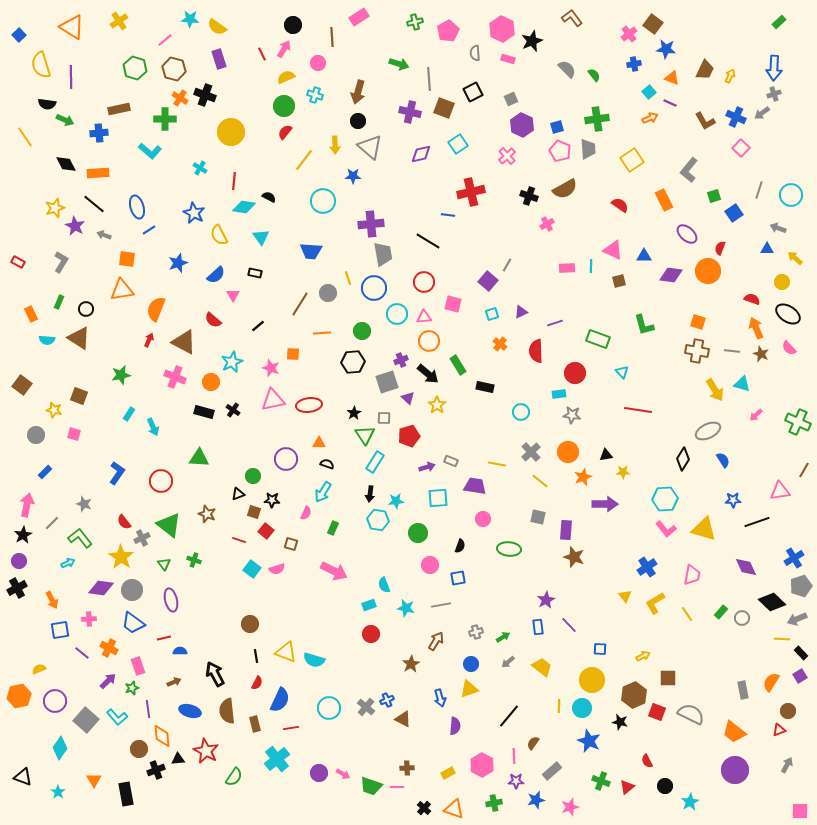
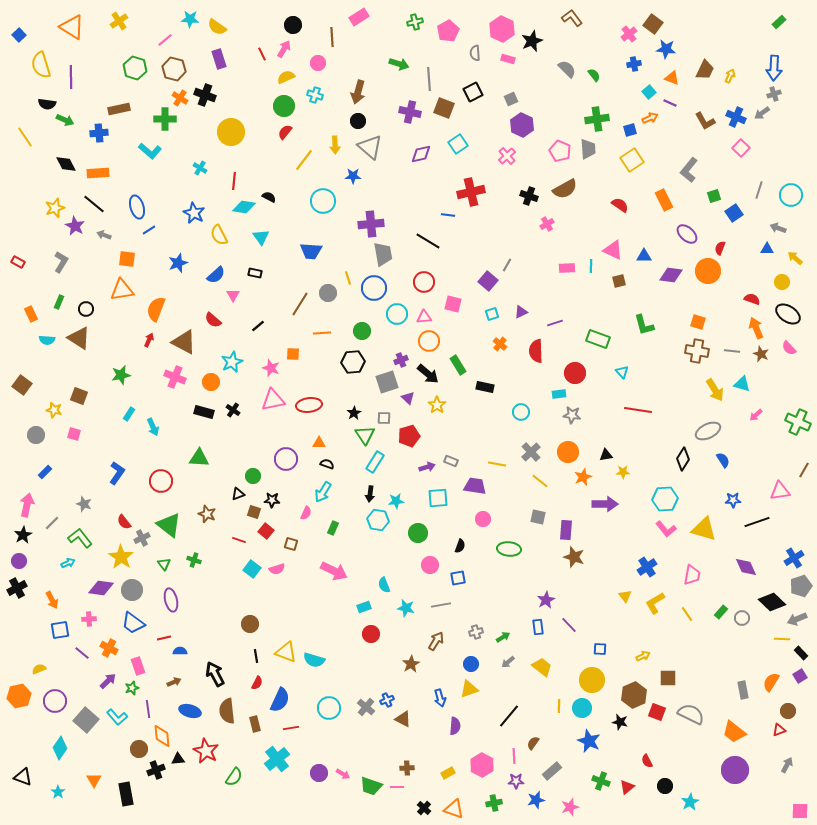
blue square at (557, 127): moved 73 px right, 3 px down
cyan rectangle at (369, 605): moved 5 px left, 2 px down
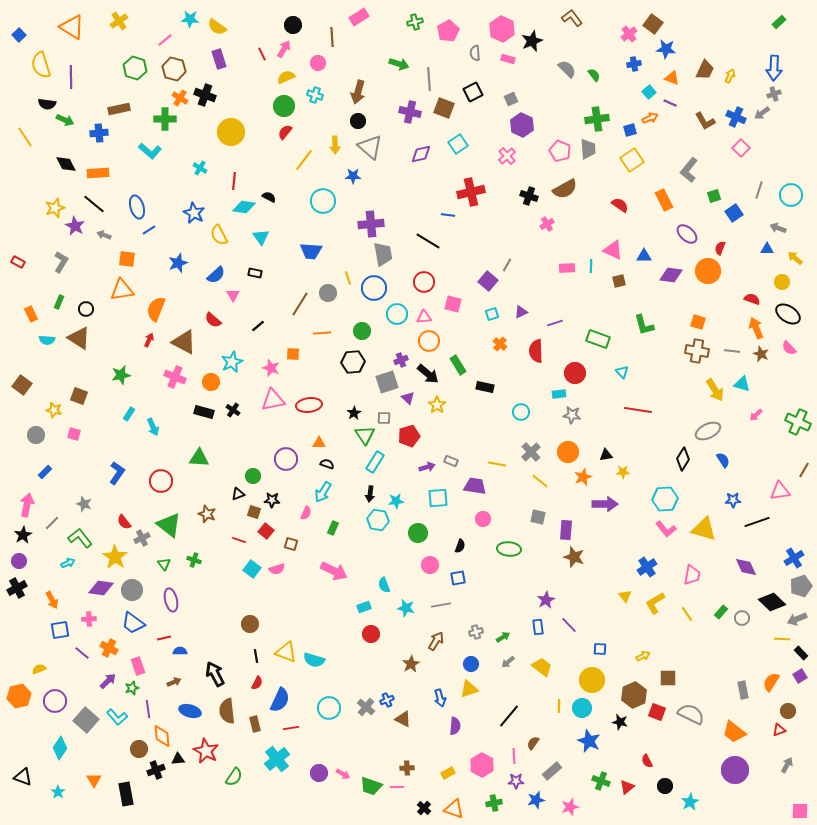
yellow star at (121, 557): moved 6 px left
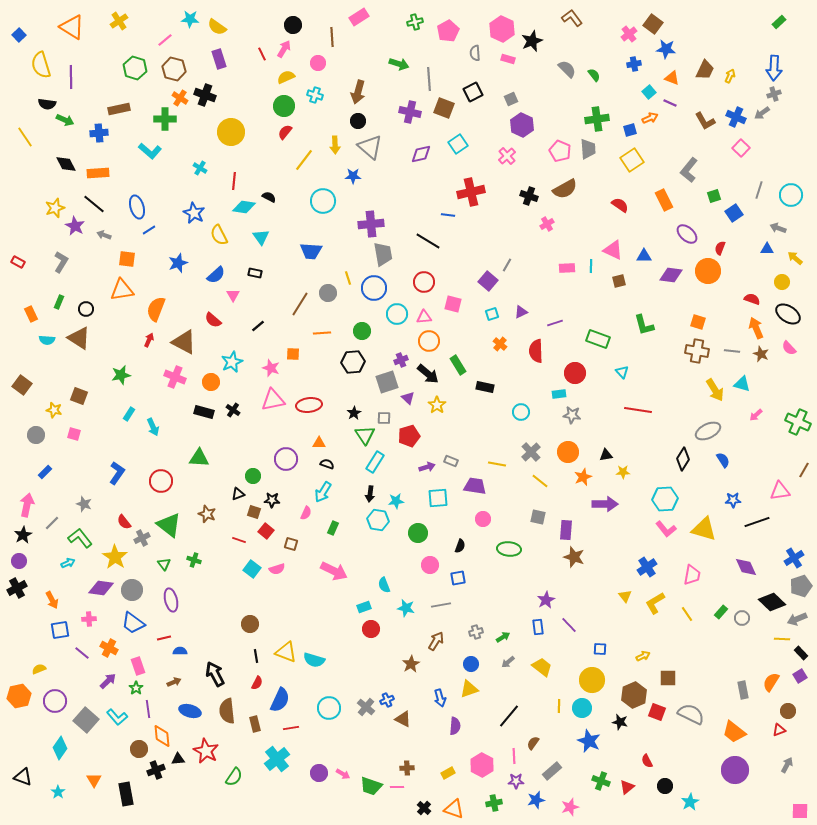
red circle at (371, 634): moved 5 px up
green star at (132, 688): moved 4 px right; rotated 16 degrees counterclockwise
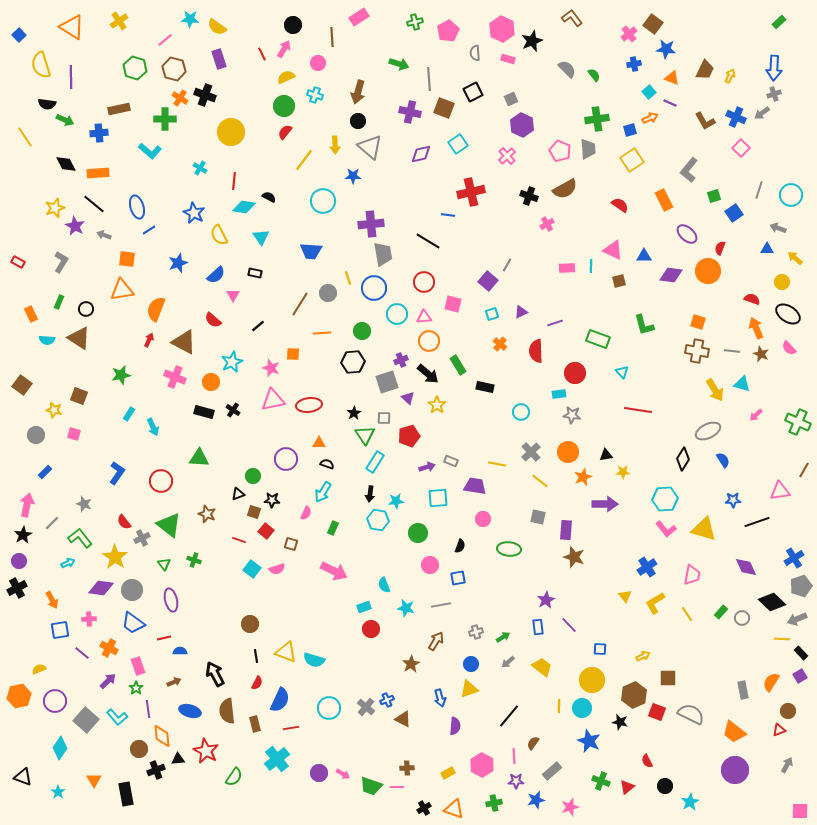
black cross at (424, 808): rotated 16 degrees clockwise
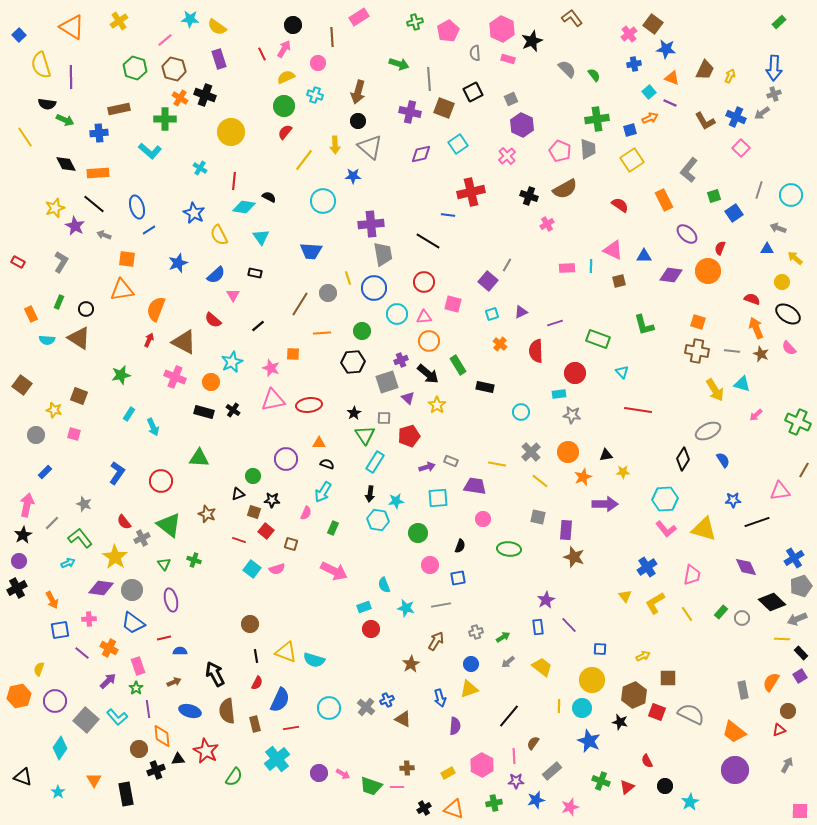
yellow semicircle at (39, 669): rotated 48 degrees counterclockwise
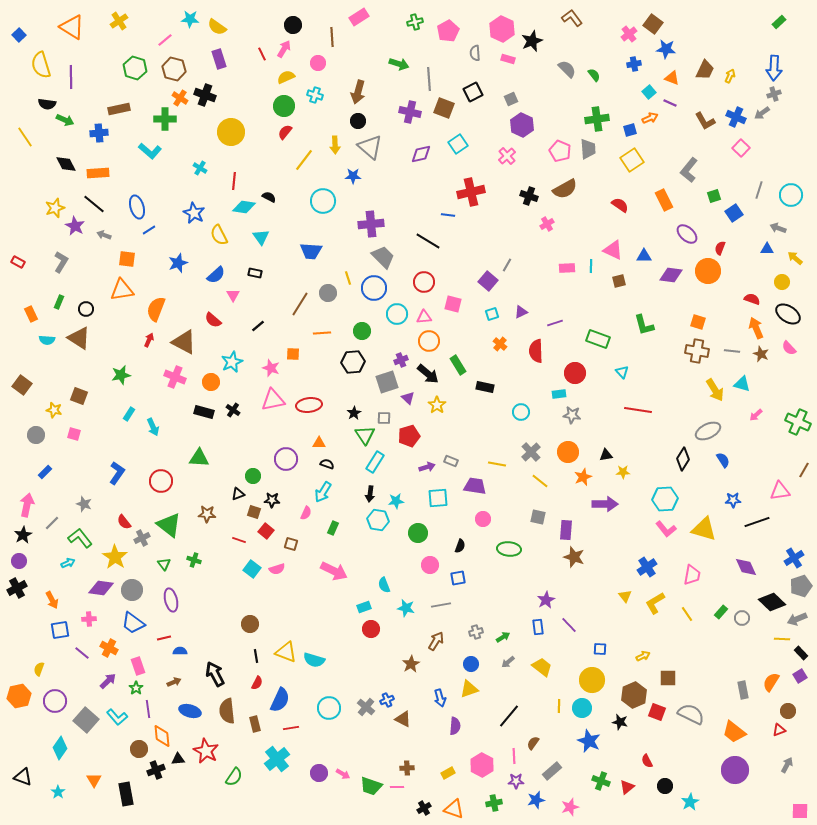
gray trapezoid at (383, 254): moved 3 px down; rotated 35 degrees counterclockwise
brown star at (207, 514): rotated 18 degrees counterclockwise
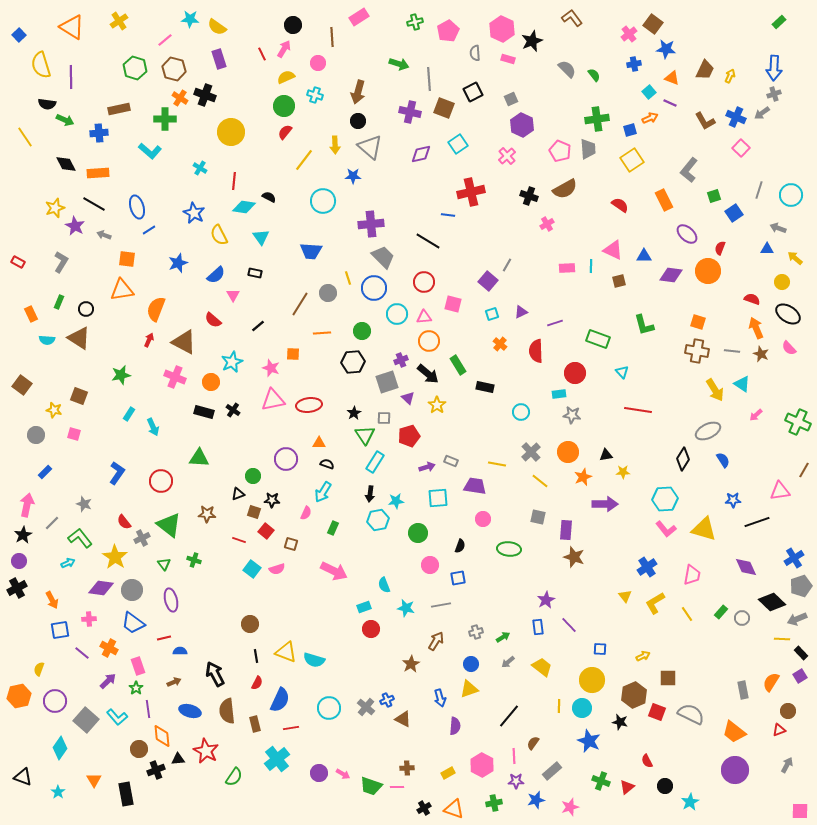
black line at (94, 204): rotated 10 degrees counterclockwise
cyan triangle at (742, 384): rotated 18 degrees clockwise
cyan hexagon at (378, 520): rotated 20 degrees counterclockwise
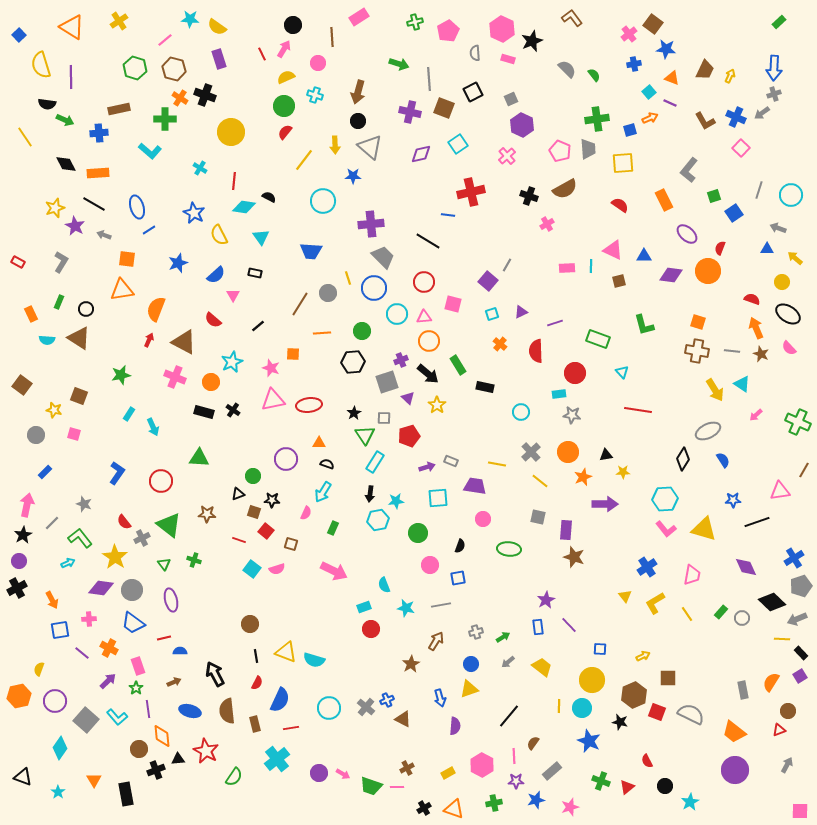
yellow square at (632, 160): moved 9 px left, 3 px down; rotated 30 degrees clockwise
brown cross at (407, 768): rotated 24 degrees counterclockwise
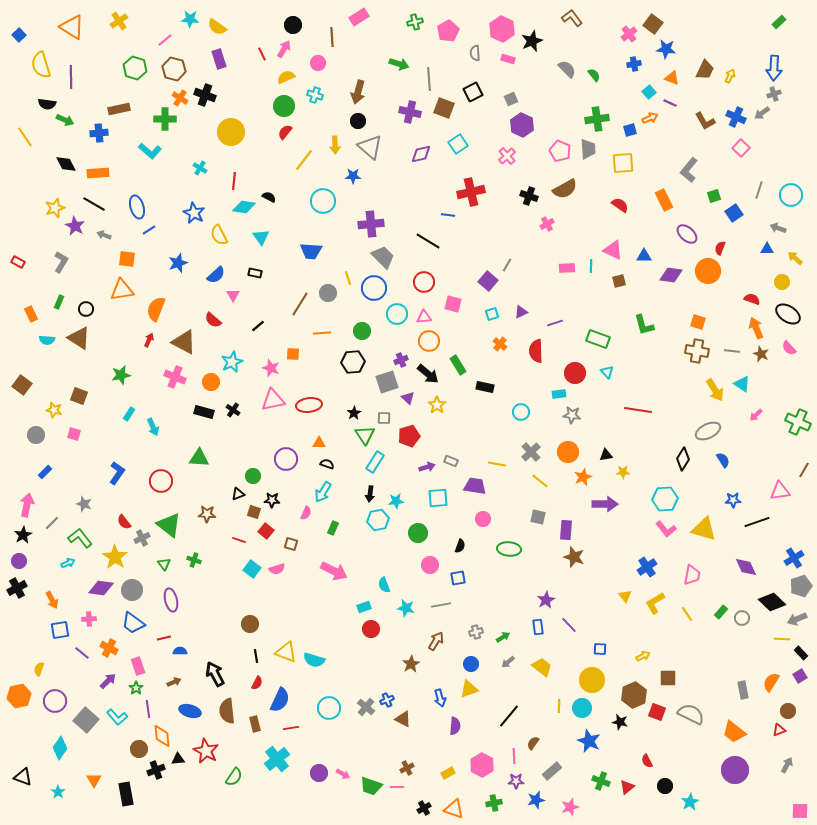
cyan triangle at (622, 372): moved 15 px left
